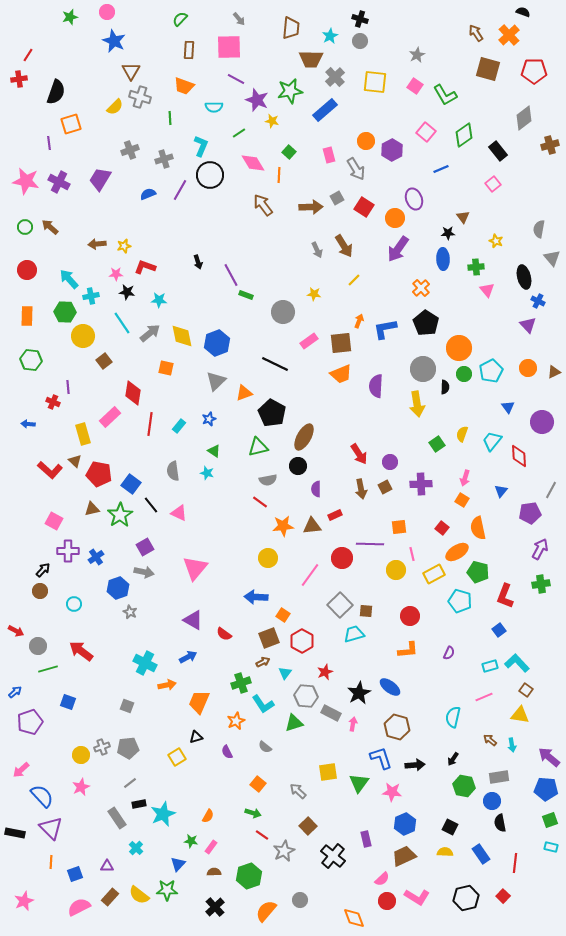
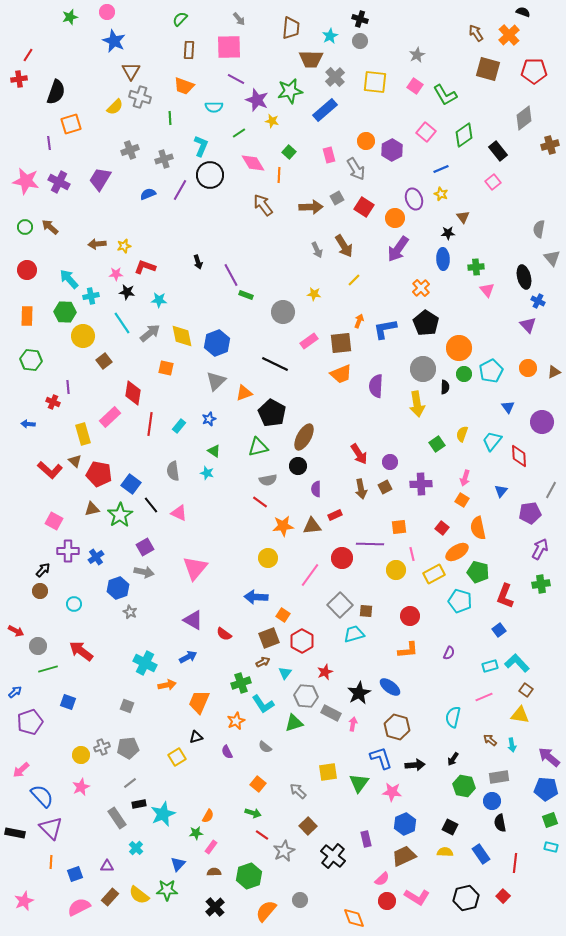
pink square at (493, 184): moved 2 px up
yellow star at (496, 241): moved 55 px left, 47 px up
green star at (191, 841): moved 5 px right, 8 px up; rotated 16 degrees counterclockwise
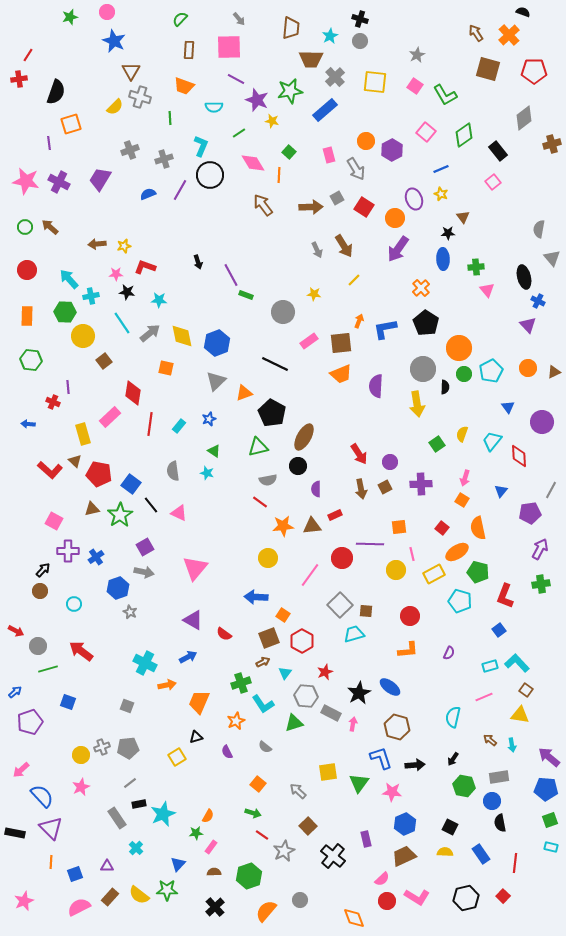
brown cross at (550, 145): moved 2 px right, 1 px up
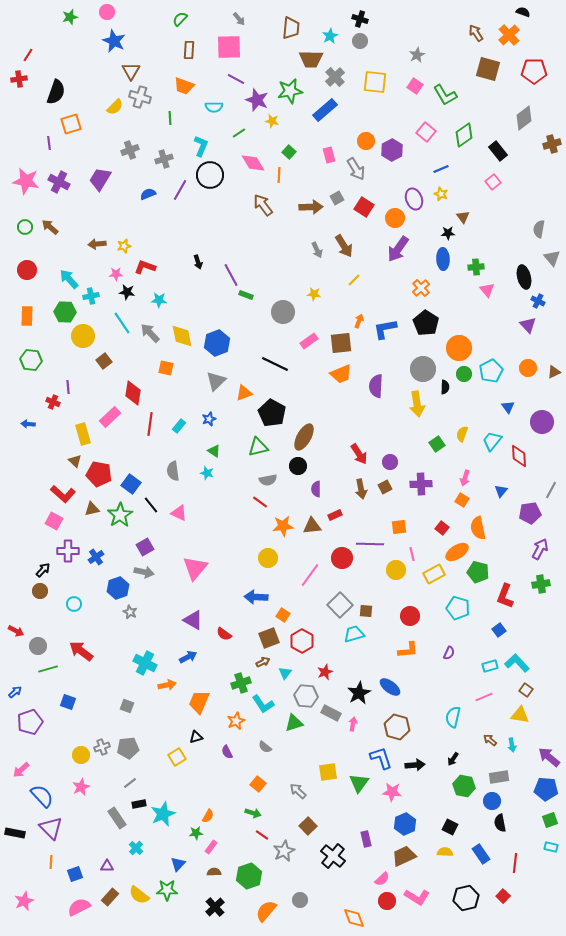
gray arrow at (150, 333): rotated 95 degrees counterclockwise
red L-shape at (50, 470): moved 13 px right, 24 px down
cyan pentagon at (460, 601): moved 2 px left, 7 px down
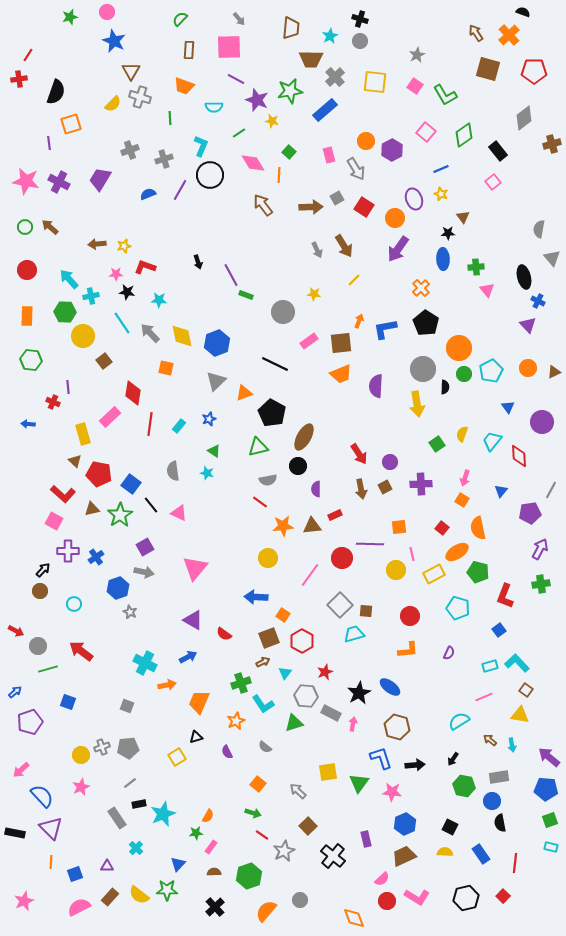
yellow semicircle at (115, 107): moved 2 px left, 3 px up
cyan semicircle at (453, 717): moved 6 px right, 4 px down; rotated 45 degrees clockwise
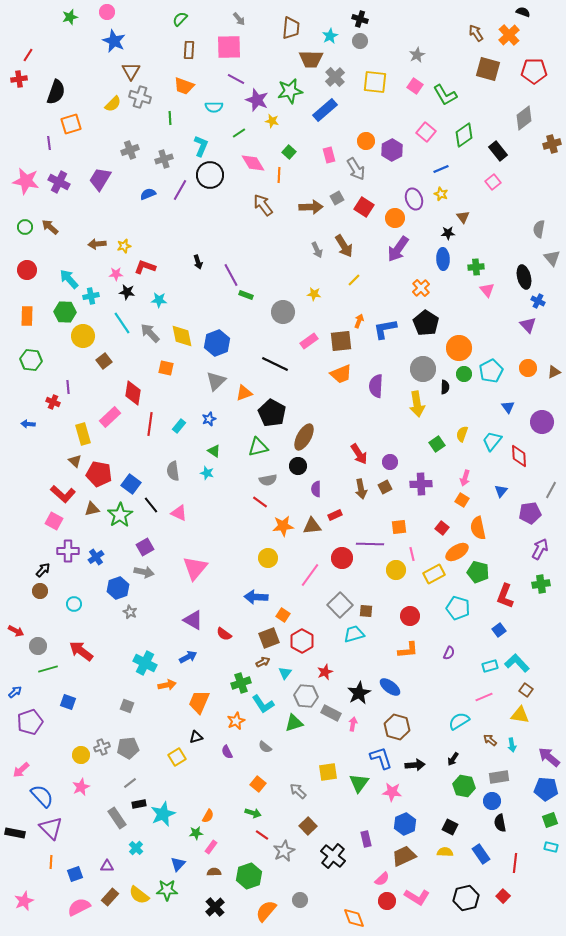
brown square at (341, 343): moved 2 px up
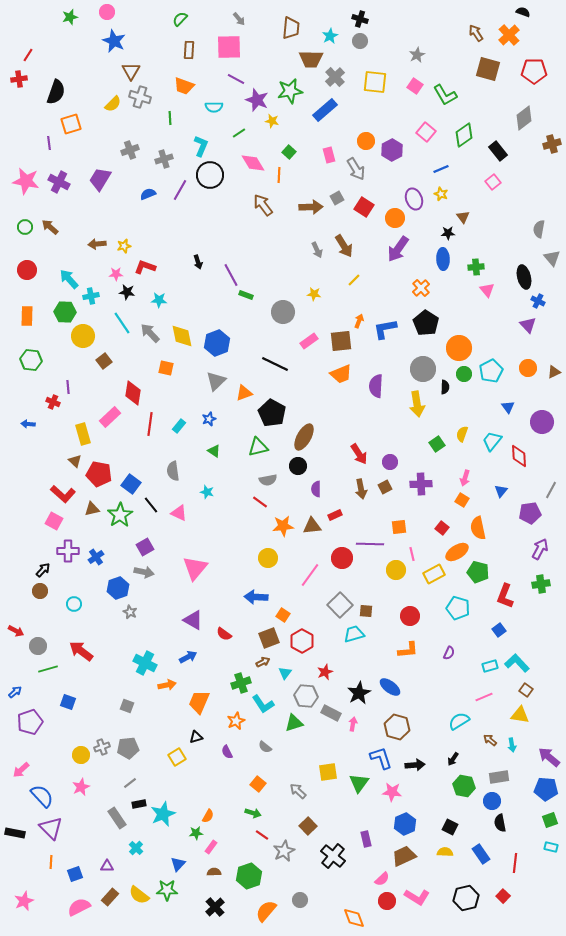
cyan star at (207, 473): moved 19 px down
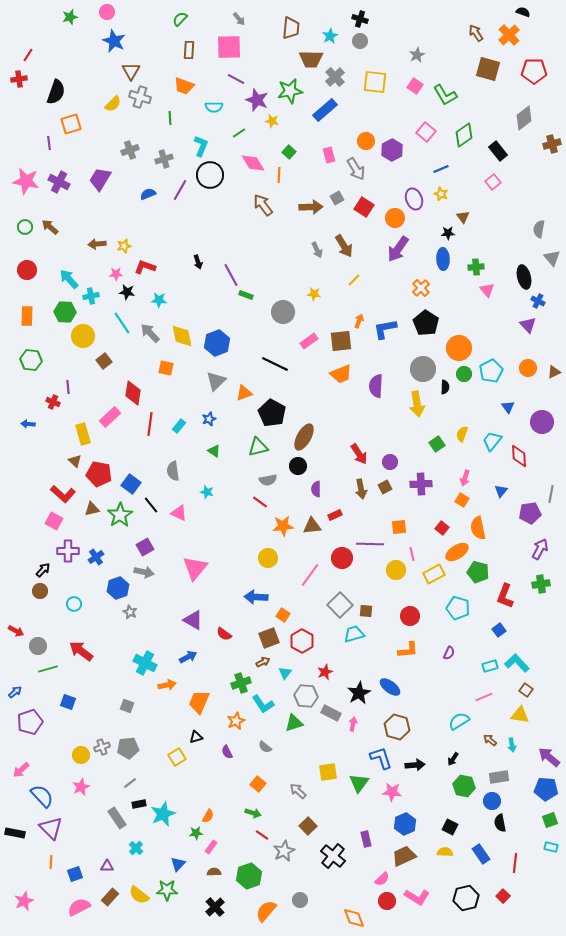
gray line at (551, 490): moved 4 px down; rotated 18 degrees counterclockwise
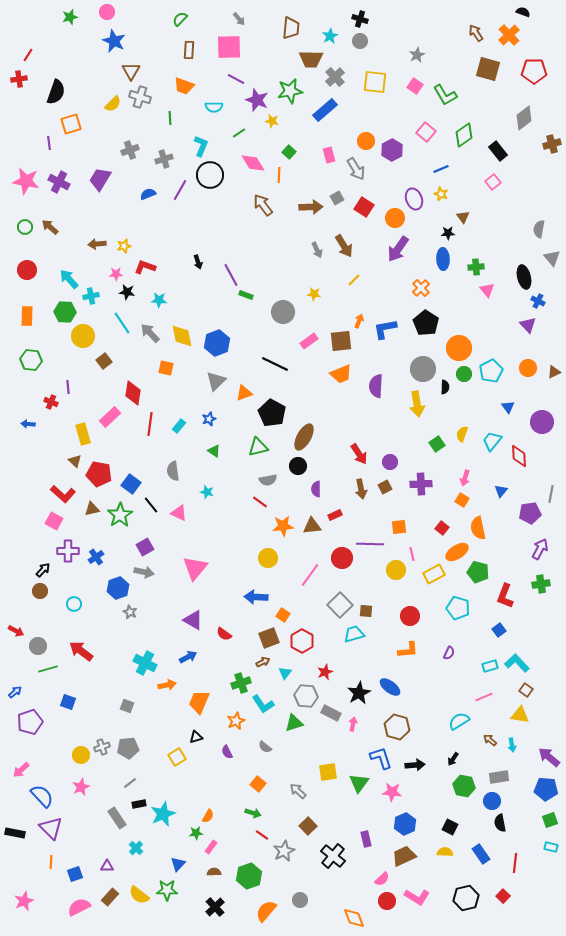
red cross at (53, 402): moved 2 px left
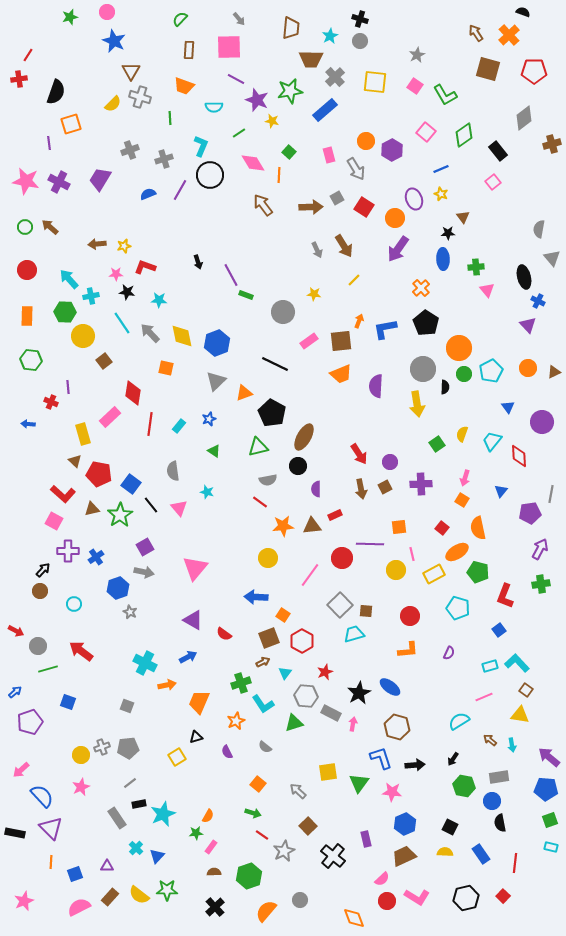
pink triangle at (179, 513): moved 5 px up; rotated 24 degrees clockwise
blue triangle at (178, 864): moved 21 px left, 8 px up
